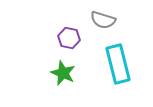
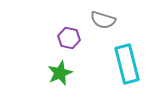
cyan rectangle: moved 9 px right
green star: moved 3 px left; rotated 25 degrees clockwise
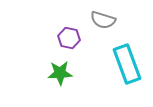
cyan rectangle: rotated 6 degrees counterclockwise
green star: rotated 20 degrees clockwise
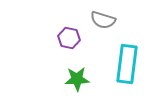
cyan rectangle: rotated 27 degrees clockwise
green star: moved 17 px right, 6 px down
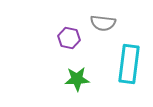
gray semicircle: moved 3 px down; rotated 10 degrees counterclockwise
cyan rectangle: moved 2 px right
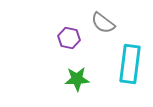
gray semicircle: rotated 30 degrees clockwise
cyan rectangle: moved 1 px right
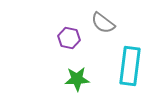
cyan rectangle: moved 2 px down
